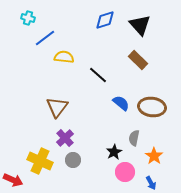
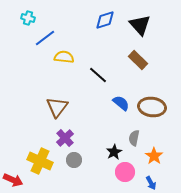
gray circle: moved 1 px right
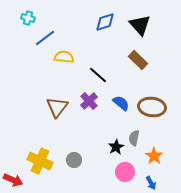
blue diamond: moved 2 px down
purple cross: moved 24 px right, 37 px up
black star: moved 2 px right, 5 px up
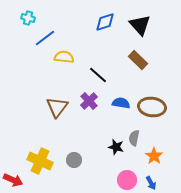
blue semicircle: rotated 30 degrees counterclockwise
black star: rotated 28 degrees counterclockwise
pink circle: moved 2 px right, 8 px down
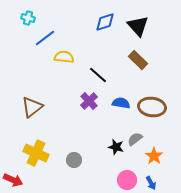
black triangle: moved 2 px left, 1 px down
brown triangle: moved 25 px left; rotated 15 degrees clockwise
gray semicircle: moved 1 px right, 1 px down; rotated 42 degrees clockwise
yellow cross: moved 4 px left, 8 px up
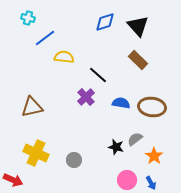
purple cross: moved 3 px left, 4 px up
brown triangle: rotated 25 degrees clockwise
